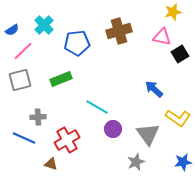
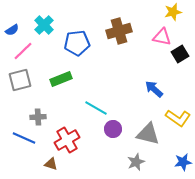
cyan line: moved 1 px left, 1 px down
gray triangle: rotated 40 degrees counterclockwise
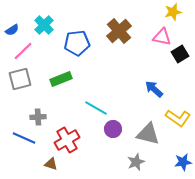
brown cross: rotated 25 degrees counterclockwise
gray square: moved 1 px up
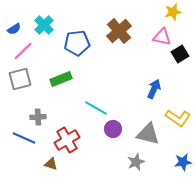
blue semicircle: moved 2 px right, 1 px up
blue arrow: rotated 72 degrees clockwise
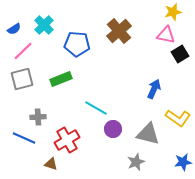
pink triangle: moved 4 px right, 2 px up
blue pentagon: moved 1 px down; rotated 10 degrees clockwise
gray square: moved 2 px right
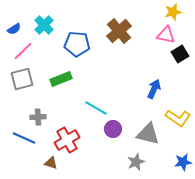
brown triangle: moved 1 px up
